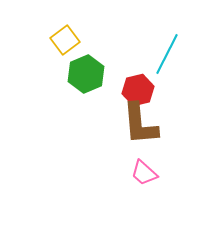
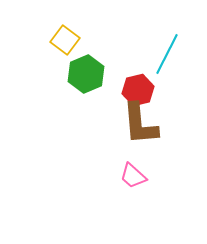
yellow square: rotated 16 degrees counterclockwise
pink trapezoid: moved 11 px left, 3 px down
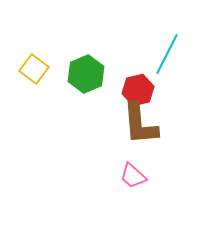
yellow square: moved 31 px left, 29 px down
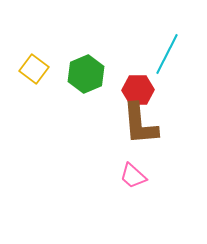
red hexagon: rotated 12 degrees clockwise
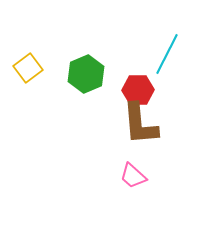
yellow square: moved 6 px left, 1 px up; rotated 16 degrees clockwise
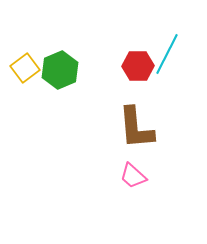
yellow square: moved 3 px left
green hexagon: moved 26 px left, 4 px up
red hexagon: moved 24 px up
brown L-shape: moved 4 px left, 4 px down
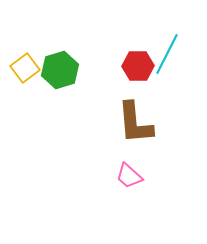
green hexagon: rotated 6 degrees clockwise
brown L-shape: moved 1 px left, 5 px up
pink trapezoid: moved 4 px left
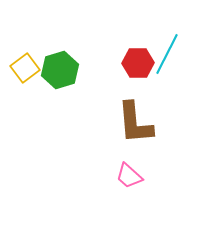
red hexagon: moved 3 px up
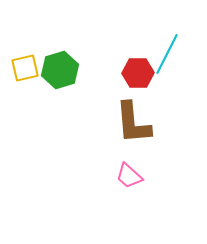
red hexagon: moved 10 px down
yellow square: rotated 24 degrees clockwise
brown L-shape: moved 2 px left
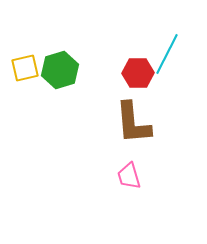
pink trapezoid: rotated 32 degrees clockwise
